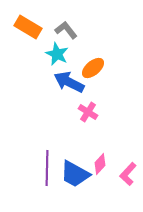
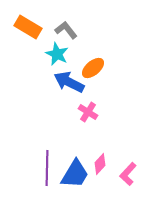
blue trapezoid: rotated 88 degrees counterclockwise
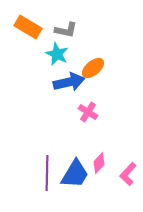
gray L-shape: rotated 140 degrees clockwise
blue arrow: rotated 140 degrees clockwise
pink diamond: moved 1 px left, 1 px up
purple line: moved 5 px down
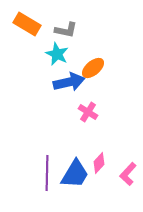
orange rectangle: moved 1 px left, 3 px up
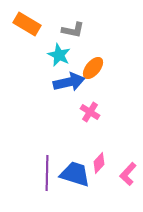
gray L-shape: moved 7 px right
cyan star: moved 2 px right, 1 px down
orange ellipse: rotated 10 degrees counterclockwise
pink cross: moved 2 px right
blue trapezoid: rotated 104 degrees counterclockwise
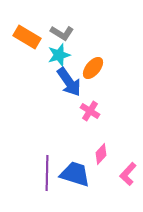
orange rectangle: moved 13 px down
gray L-shape: moved 11 px left, 3 px down; rotated 20 degrees clockwise
cyan star: rotated 30 degrees clockwise
blue arrow: rotated 68 degrees clockwise
pink cross: moved 1 px up
pink diamond: moved 2 px right, 9 px up
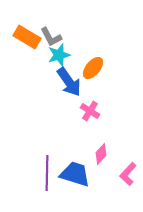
gray L-shape: moved 11 px left, 4 px down; rotated 30 degrees clockwise
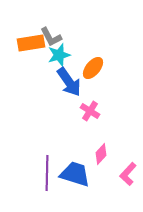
orange rectangle: moved 4 px right, 6 px down; rotated 40 degrees counterclockwise
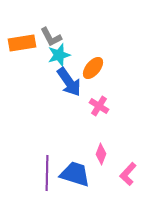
orange rectangle: moved 9 px left
pink cross: moved 9 px right, 5 px up
pink diamond: rotated 20 degrees counterclockwise
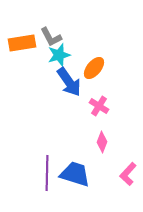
orange ellipse: moved 1 px right
pink diamond: moved 1 px right, 12 px up
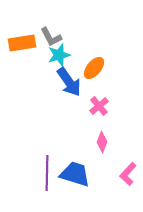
pink cross: rotated 18 degrees clockwise
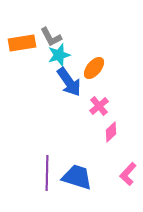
pink diamond: moved 9 px right, 10 px up; rotated 25 degrees clockwise
blue trapezoid: moved 2 px right, 3 px down
